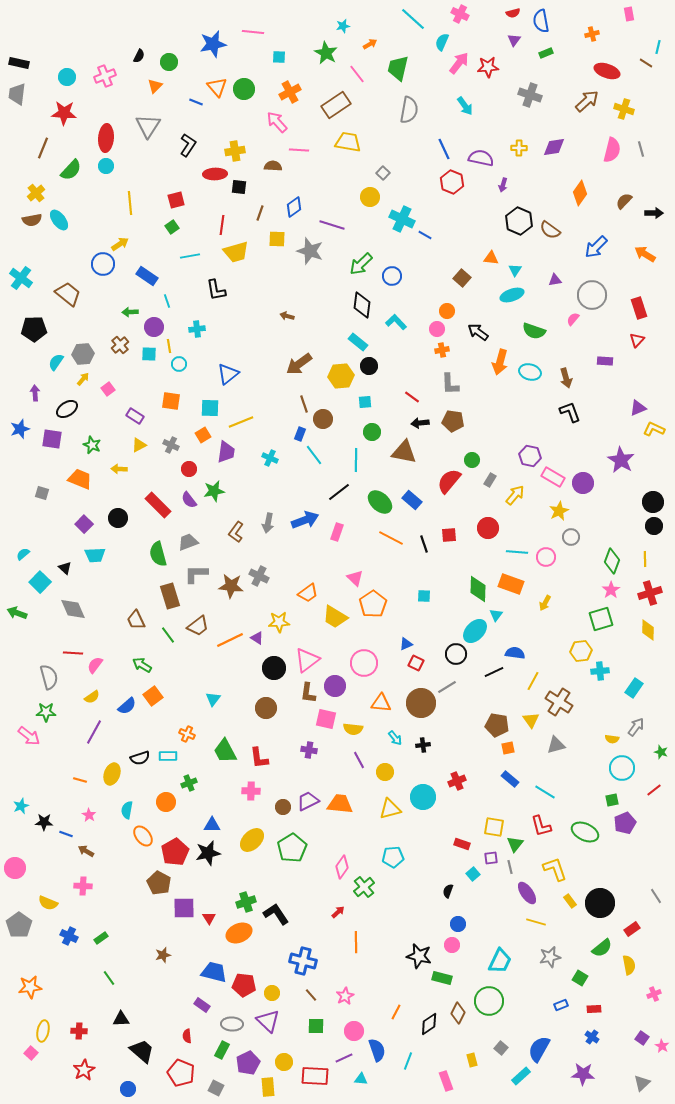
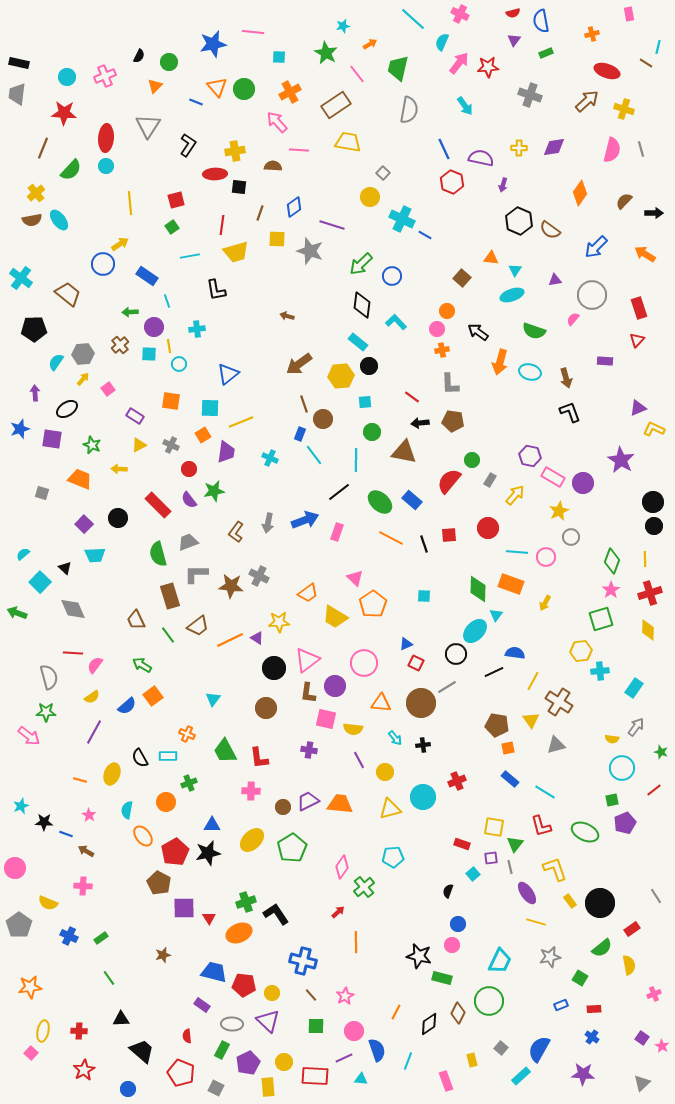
black semicircle at (140, 758): rotated 78 degrees clockwise
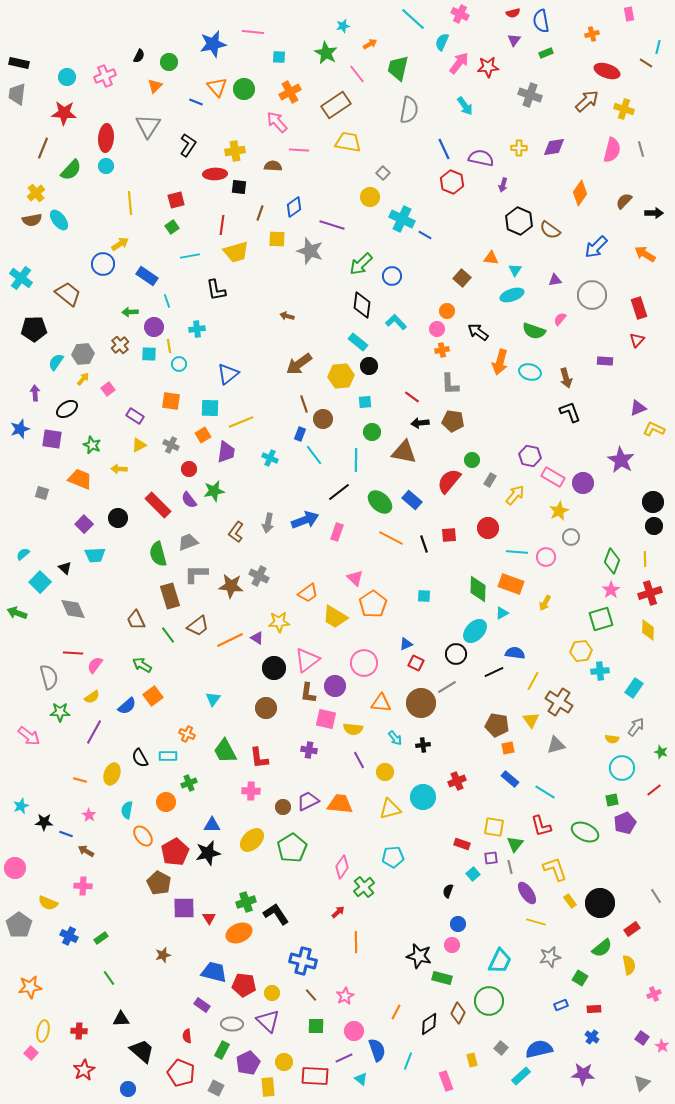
pink semicircle at (573, 319): moved 13 px left
cyan triangle at (496, 615): moved 6 px right, 2 px up; rotated 24 degrees clockwise
green star at (46, 712): moved 14 px right
blue semicircle at (539, 1049): rotated 48 degrees clockwise
cyan triangle at (361, 1079): rotated 32 degrees clockwise
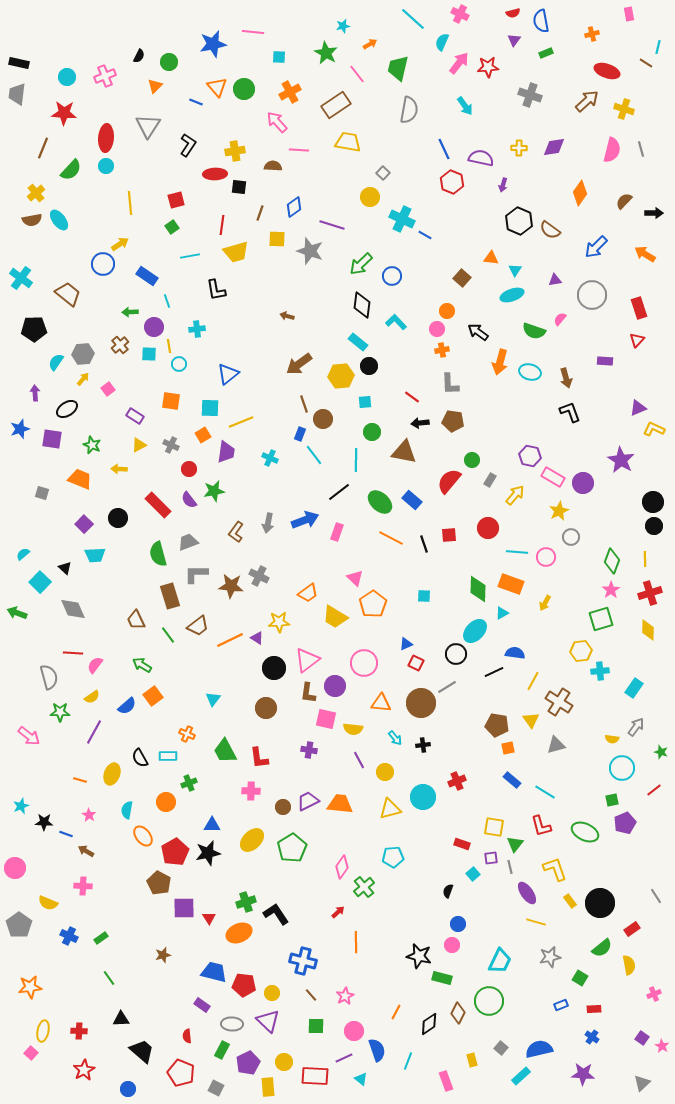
blue rectangle at (510, 779): moved 2 px right, 1 px down
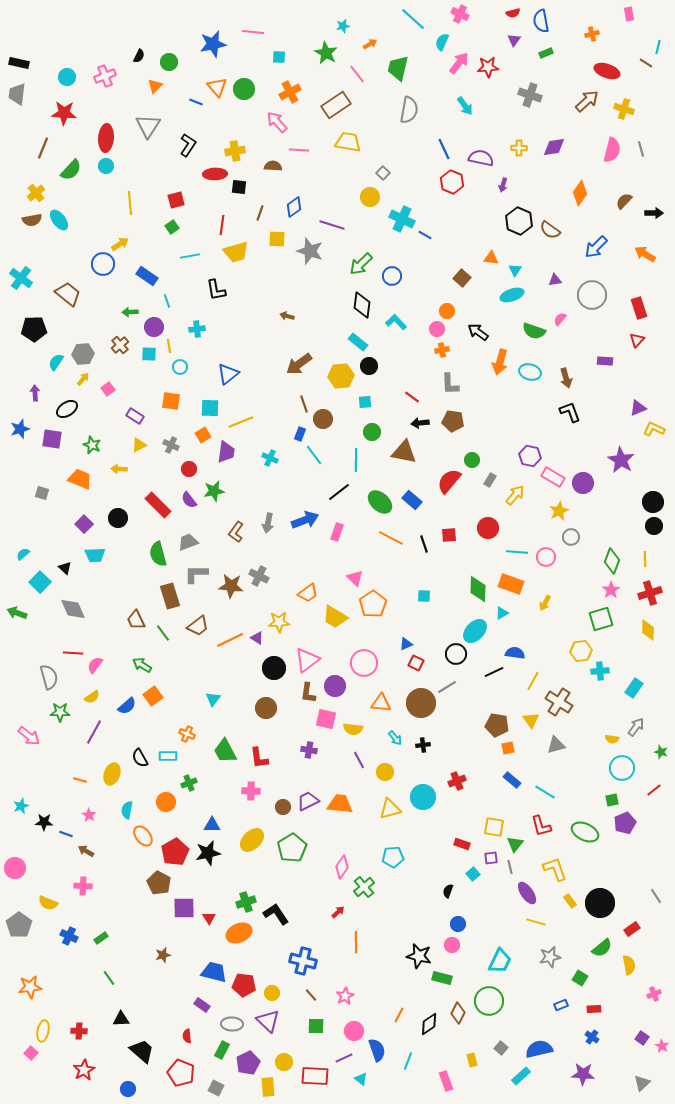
cyan circle at (179, 364): moved 1 px right, 3 px down
green line at (168, 635): moved 5 px left, 2 px up
orange line at (396, 1012): moved 3 px right, 3 px down
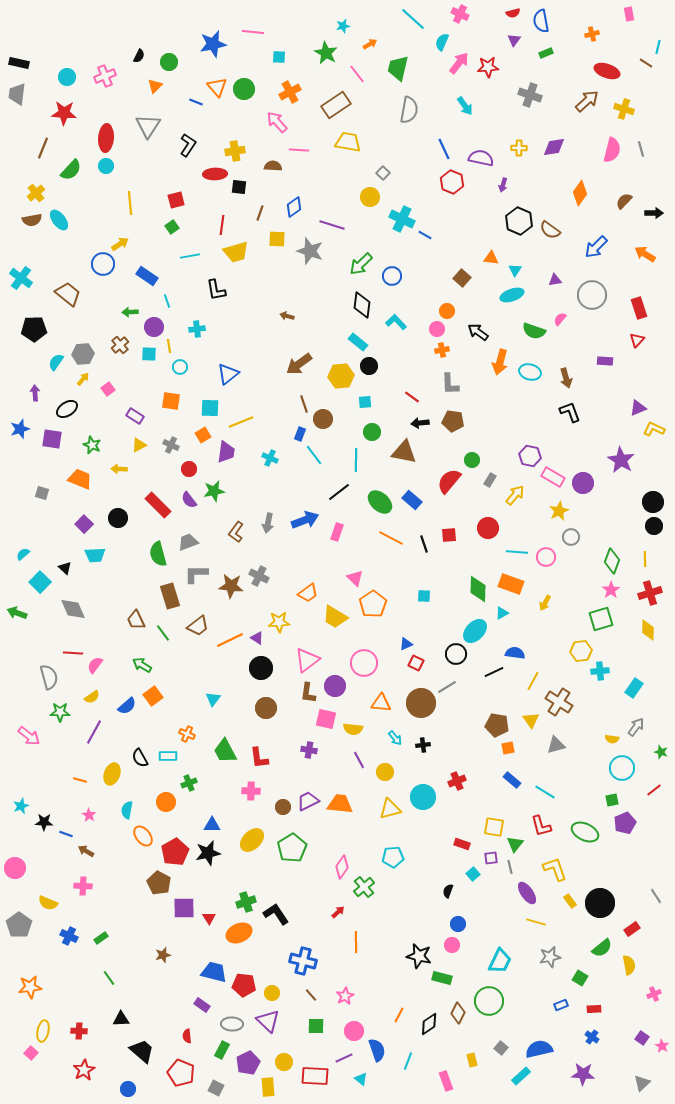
black circle at (274, 668): moved 13 px left
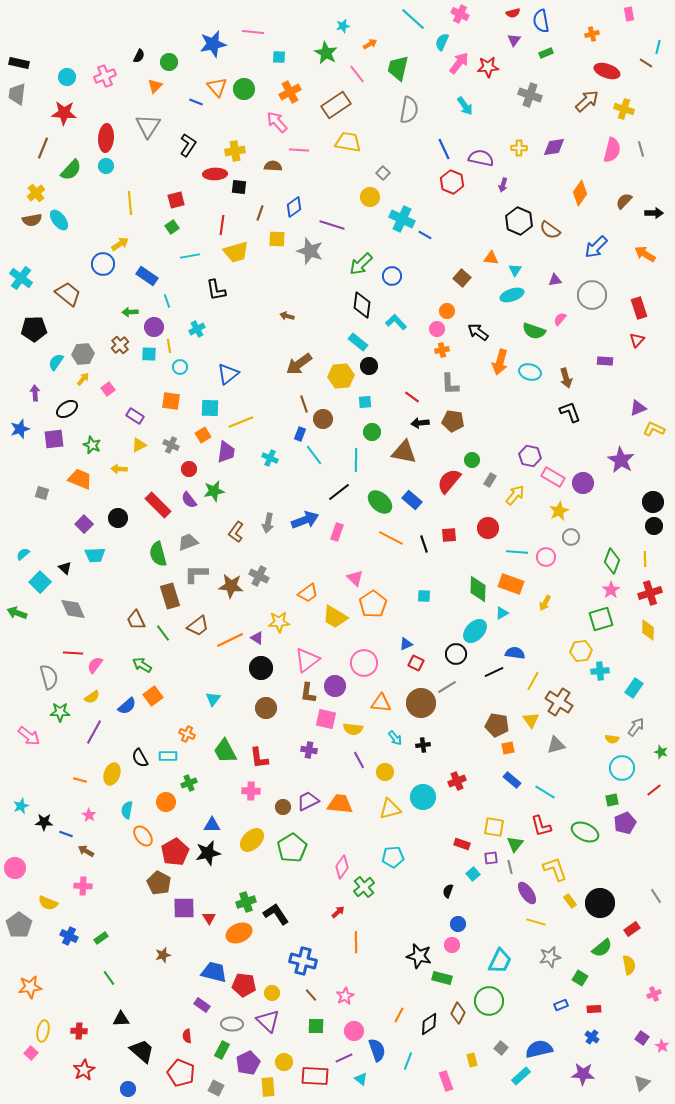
cyan cross at (197, 329): rotated 21 degrees counterclockwise
purple square at (52, 439): moved 2 px right; rotated 15 degrees counterclockwise
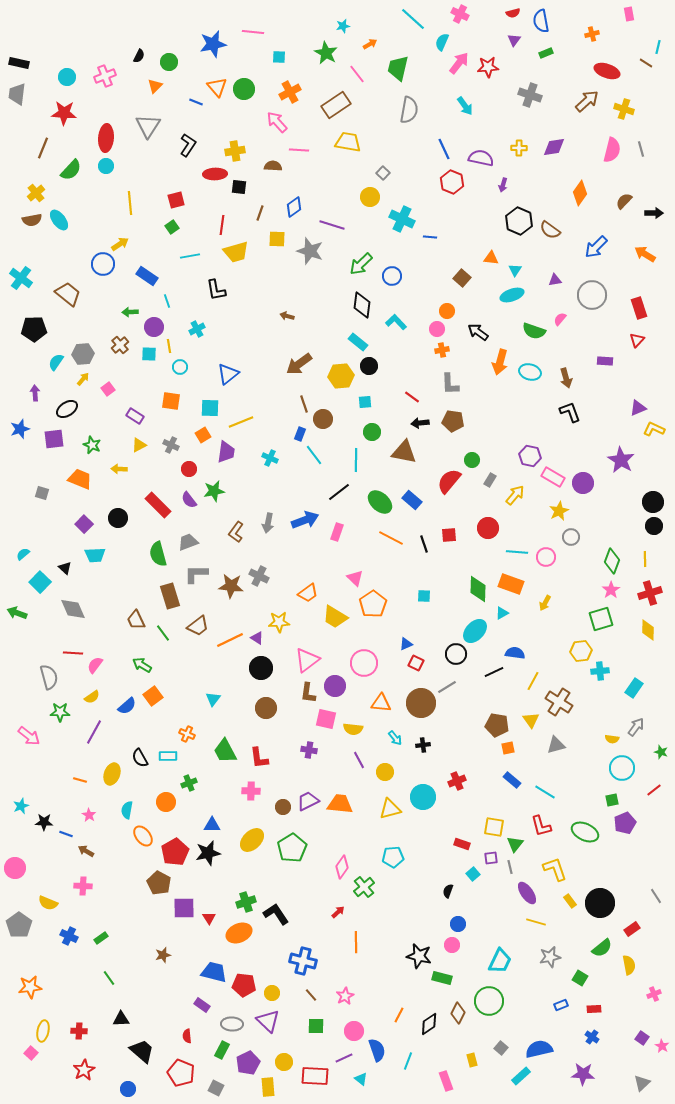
blue line at (425, 235): moved 5 px right, 2 px down; rotated 24 degrees counterclockwise
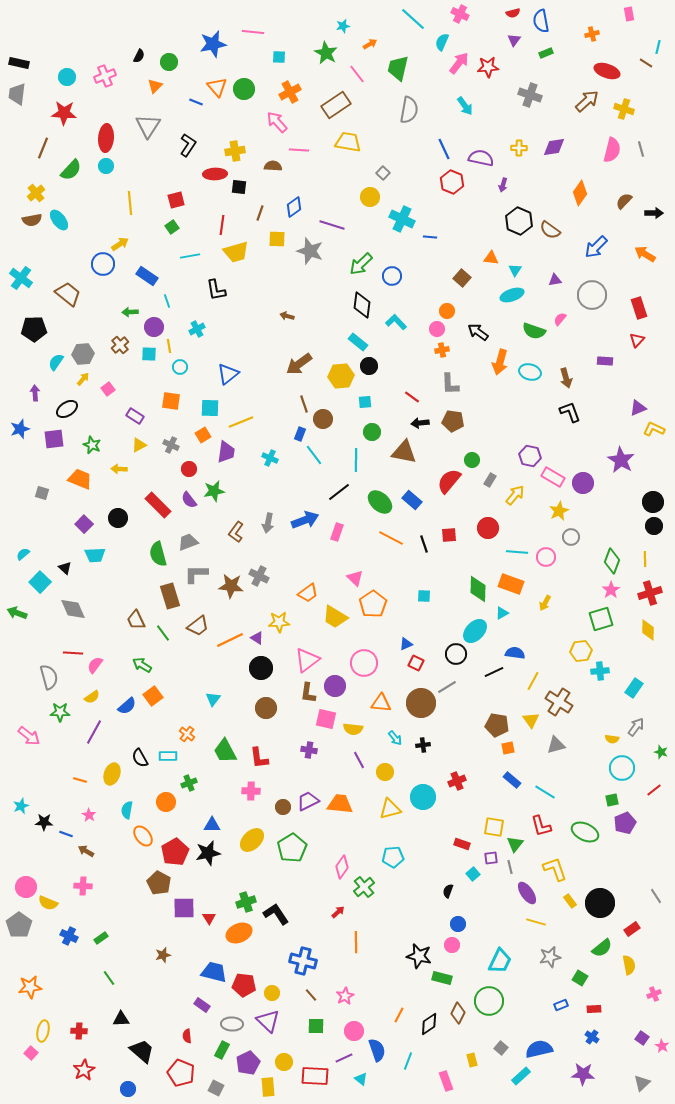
orange cross at (187, 734): rotated 14 degrees clockwise
pink circle at (15, 868): moved 11 px right, 19 px down
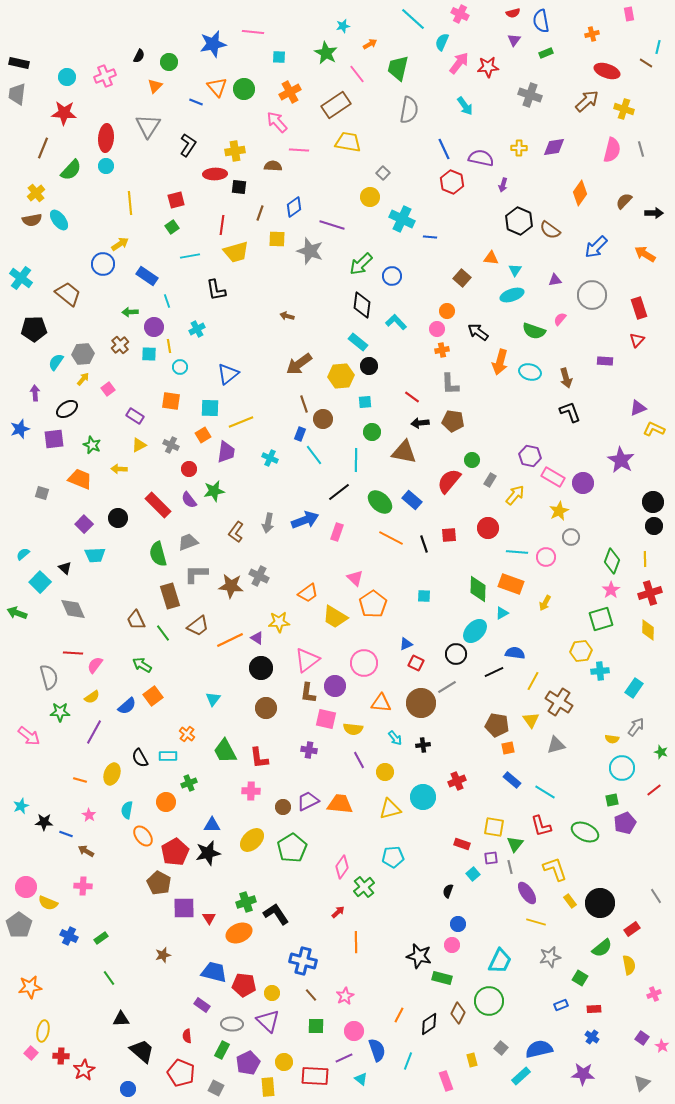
red cross at (79, 1031): moved 18 px left, 25 px down
